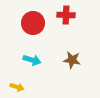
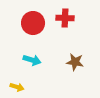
red cross: moved 1 px left, 3 px down
brown star: moved 3 px right, 2 px down
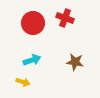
red cross: rotated 18 degrees clockwise
cyan arrow: rotated 36 degrees counterclockwise
yellow arrow: moved 6 px right, 5 px up
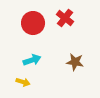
red cross: rotated 18 degrees clockwise
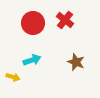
red cross: moved 2 px down
brown star: moved 1 px right; rotated 12 degrees clockwise
yellow arrow: moved 10 px left, 5 px up
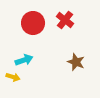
cyan arrow: moved 8 px left
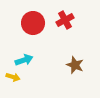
red cross: rotated 24 degrees clockwise
brown star: moved 1 px left, 3 px down
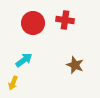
red cross: rotated 36 degrees clockwise
cyan arrow: rotated 18 degrees counterclockwise
yellow arrow: moved 6 px down; rotated 96 degrees clockwise
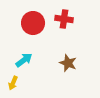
red cross: moved 1 px left, 1 px up
brown star: moved 7 px left, 2 px up
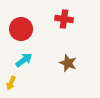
red circle: moved 12 px left, 6 px down
yellow arrow: moved 2 px left
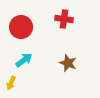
red circle: moved 2 px up
